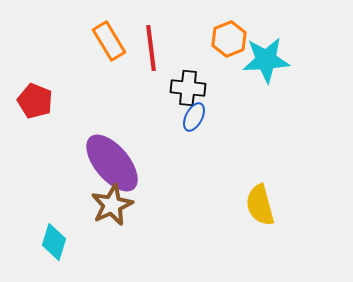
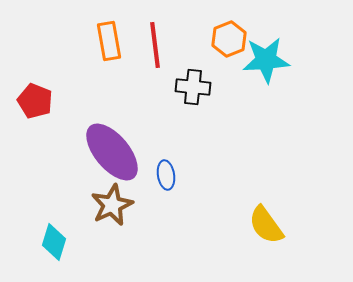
orange rectangle: rotated 21 degrees clockwise
red line: moved 4 px right, 3 px up
black cross: moved 5 px right, 1 px up
blue ellipse: moved 28 px left, 58 px down; rotated 36 degrees counterclockwise
purple ellipse: moved 11 px up
yellow semicircle: moved 6 px right, 20 px down; rotated 21 degrees counterclockwise
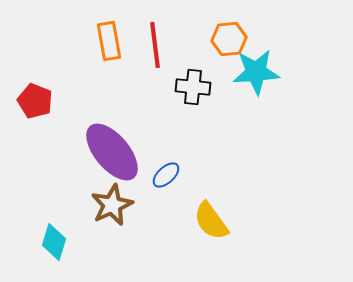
orange hexagon: rotated 16 degrees clockwise
cyan star: moved 10 px left, 12 px down
blue ellipse: rotated 56 degrees clockwise
yellow semicircle: moved 55 px left, 4 px up
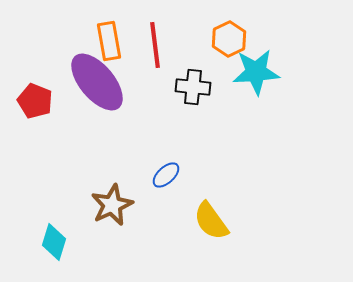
orange hexagon: rotated 20 degrees counterclockwise
purple ellipse: moved 15 px left, 70 px up
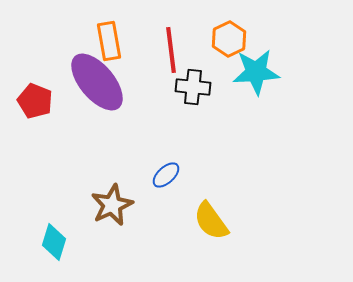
red line: moved 16 px right, 5 px down
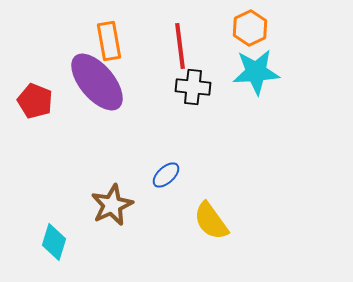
orange hexagon: moved 21 px right, 11 px up
red line: moved 9 px right, 4 px up
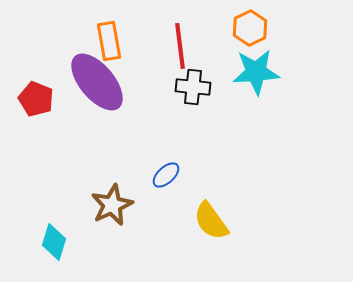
red pentagon: moved 1 px right, 2 px up
